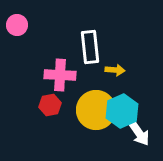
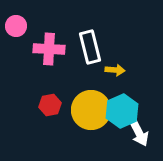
pink circle: moved 1 px left, 1 px down
white rectangle: rotated 8 degrees counterclockwise
pink cross: moved 11 px left, 26 px up
yellow circle: moved 5 px left
white arrow: rotated 8 degrees clockwise
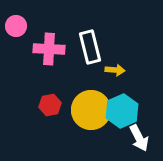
white arrow: moved 5 px down
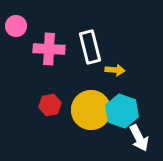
cyan hexagon: rotated 16 degrees counterclockwise
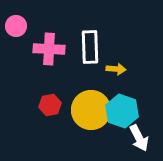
white rectangle: rotated 12 degrees clockwise
yellow arrow: moved 1 px right, 1 px up
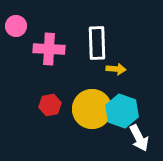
white rectangle: moved 7 px right, 4 px up
yellow circle: moved 1 px right, 1 px up
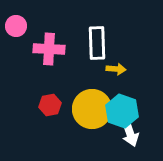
white arrow: moved 9 px left, 5 px up; rotated 8 degrees clockwise
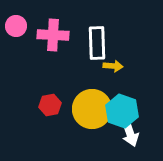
pink cross: moved 4 px right, 14 px up
yellow arrow: moved 3 px left, 3 px up
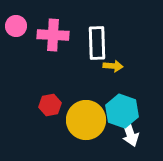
yellow circle: moved 6 px left, 11 px down
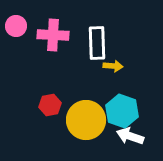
white arrow: moved 3 px down; rotated 128 degrees clockwise
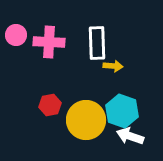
pink circle: moved 9 px down
pink cross: moved 4 px left, 7 px down
